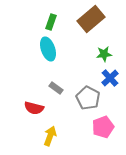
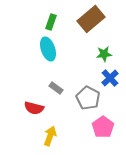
pink pentagon: rotated 15 degrees counterclockwise
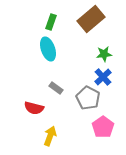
blue cross: moved 7 px left, 1 px up
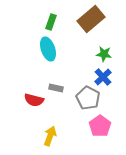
green star: rotated 14 degrees clockwise
gray rectangle: rotated 24 degrees counterclockwise
red semicircle: moved 8 px up
pink pentagon: moved 3 px left, 1 px up
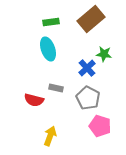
green rectangle: rotated 63 degrees clockwise
blue cross: moved 16 px left, 9 px up
pink pentagon: rotated 20 degrees counterclockwise
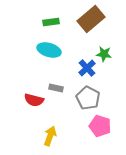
cyan ellipse: moved 1 px right, 1 px down; rotated 55 degrees counterclockwise
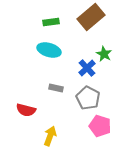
brown rectangle: moved 2 px up
green star: rotated 21 degrees clockwise
red semicircle: moved 8 px left, 10 px down
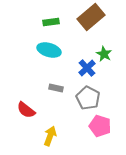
red semicircle: rotated 24 degrees clockwise
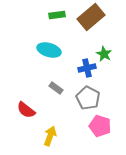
green rectangle: moved 6 px right, 7 px up
blue cross: rotated 30 degrees clockwise
gray rectangle: rotated 24 degrees clockwise
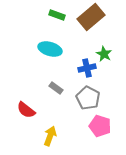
green rectangle: rotated 28 degrees clockwise
cyan ellipse: moved 1 px right, 1 px up
